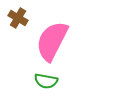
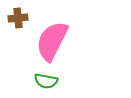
brown cross: rotated 36 degrees counterclockwise
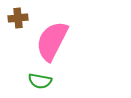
green semicircle: moved 6 px left
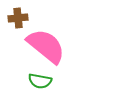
pink semicircle: moved 6 px left, 5 px down; rotated 102 degrees clockwise
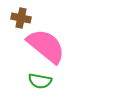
brown cross: moved 3 px right; rotated 18 degrees clockwise
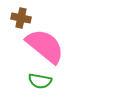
pink semicircle: moved 1 px left
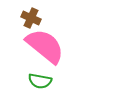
brown cross: moved 10 px right; rotated 12 degrees clockwise
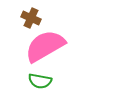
pink semicircle: rotated 69 degrees counterclockwise
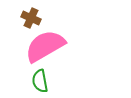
green semicircle: rotated 70 degrees clockwise
